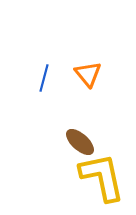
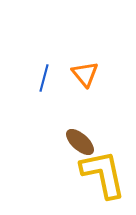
orange triangle: moved 3 px left
yellow L-shape: moved 1 px right, 3 px up
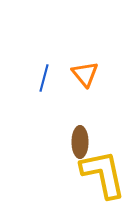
brown ellipse: rotated 48 degrees clockwise
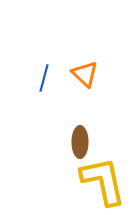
orange triangle: rotated 8 degrees counterclockwise
yellow L-shape: moved 7 px down
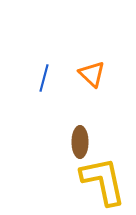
orange triangle: moved 7 px right
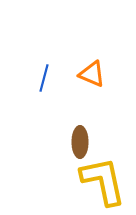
orange triangle: rotated 20 degrees counterclockwise
